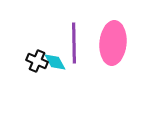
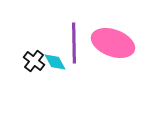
pink ellipse: rotated 75 degrees counterclockwise
black cross: moved 3 px left; rotated 15 degrees clockwise
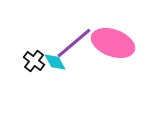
purple line: rotated 51 degrees clockwise
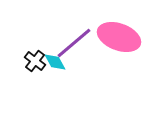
pink ellipse: moved 6 px right, 6 px up
black cross: moved 1 px right
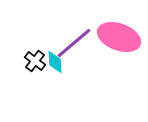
cyan diamond: rotated 25 degrees clockwise
